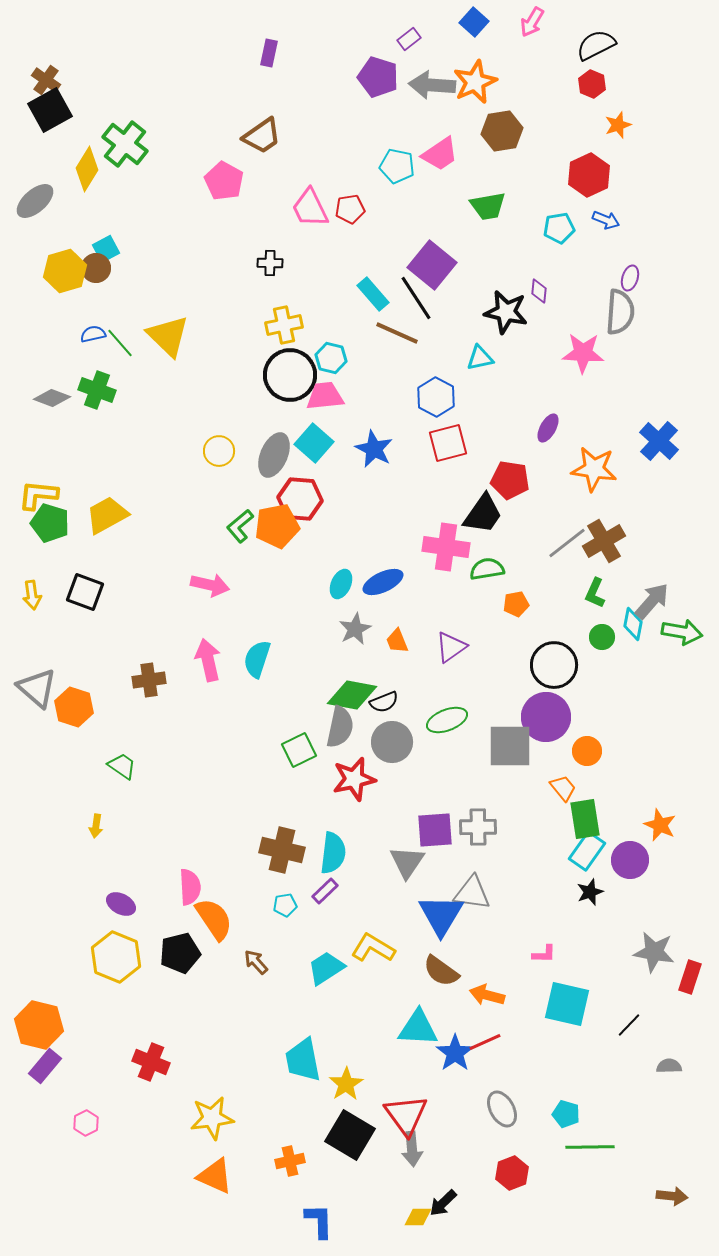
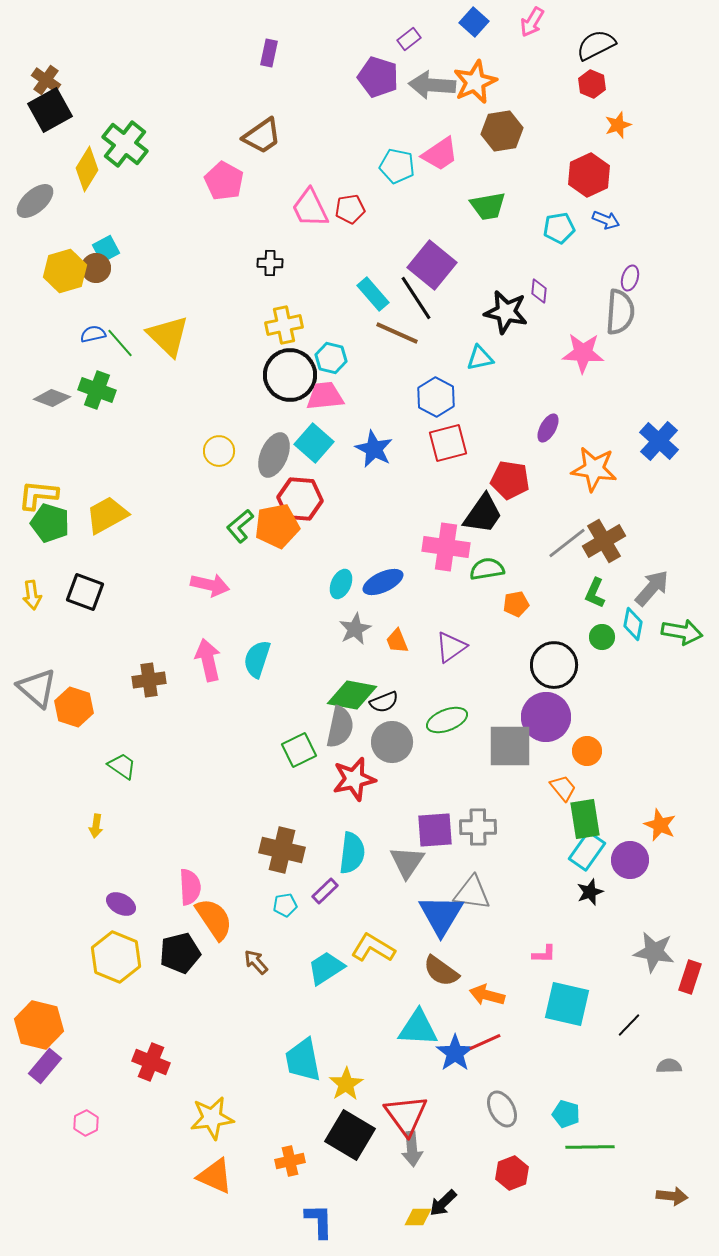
gray arrow at (652, 601): moved 13 px up
cyan semicircle at (333, 853): moved 19 px right
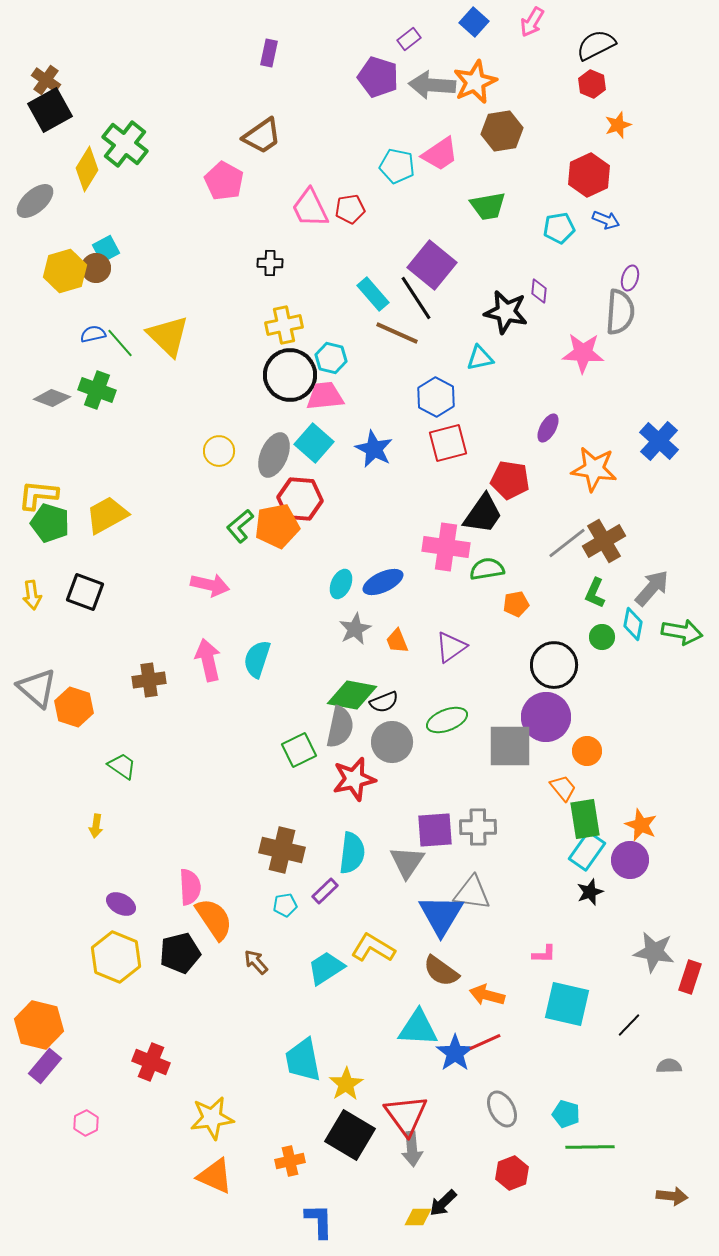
orange star at (660, 825): moved 19 px left
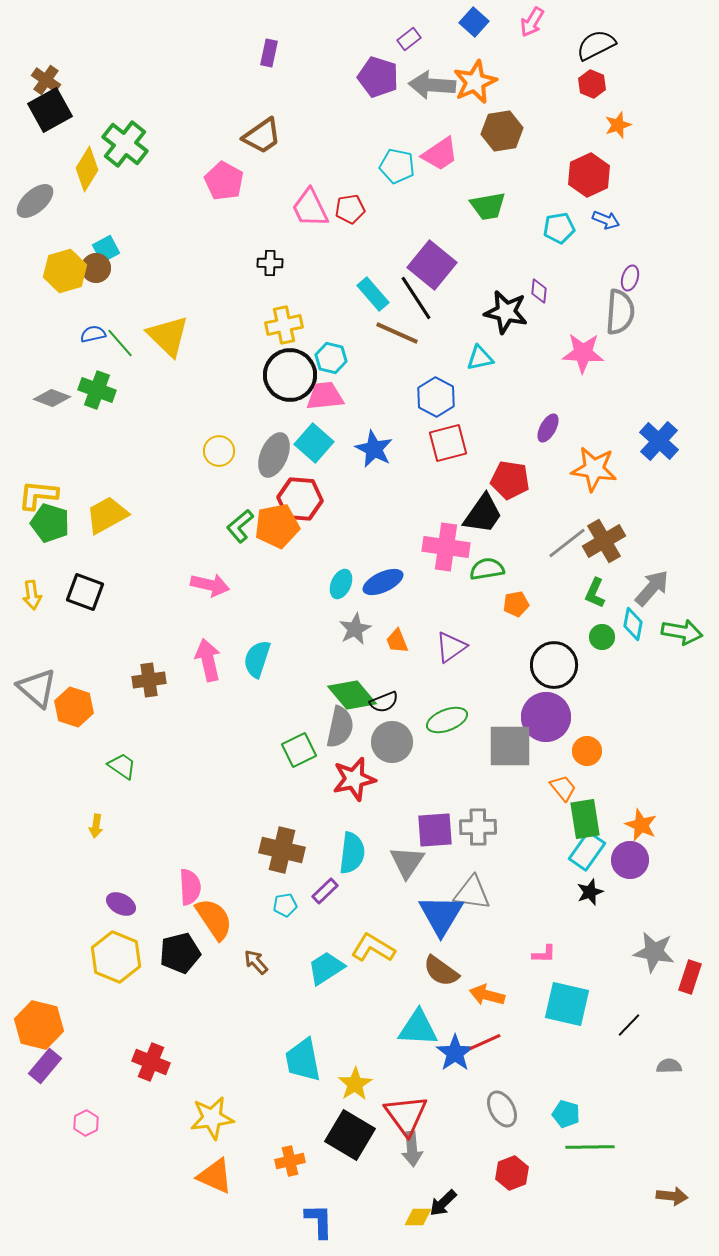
green diamond at (352, 695): rotated 39 degrees clockwise
yellow star at (346, 1084): moved 9 px right
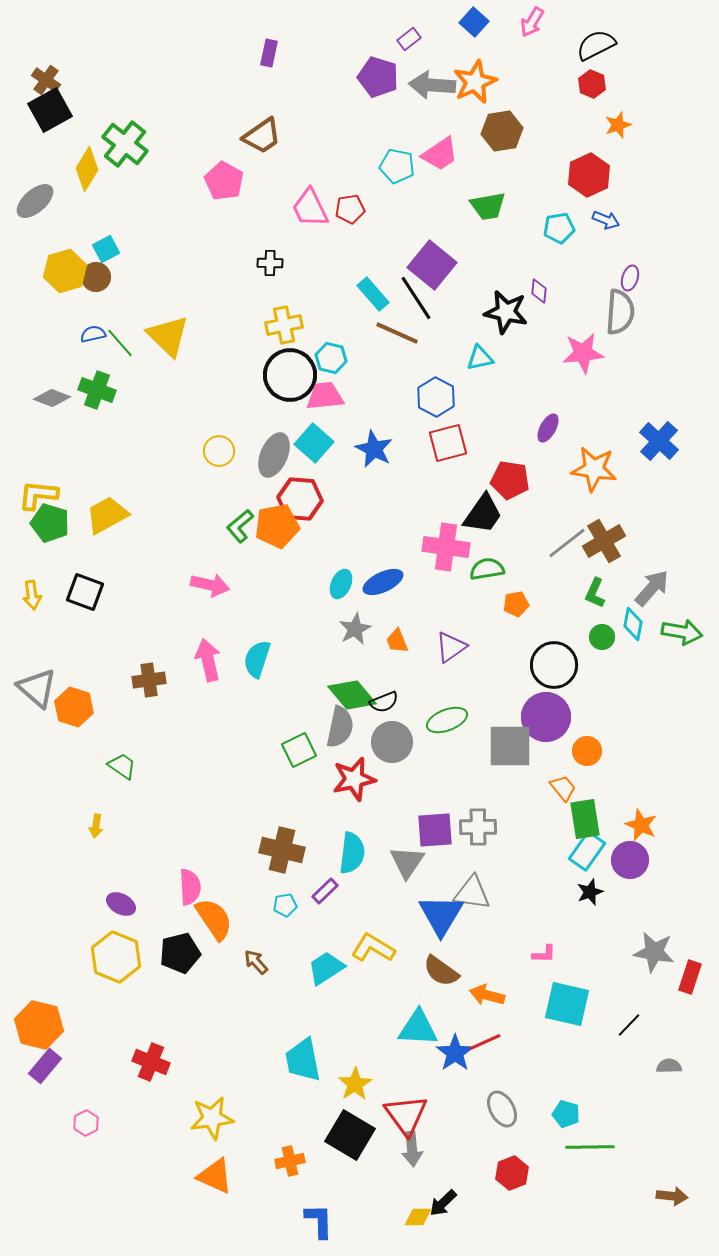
brown circle at (96, 268): moved 9 px down
pink star at (583, 353): rotated 9 degrees counterclockwise
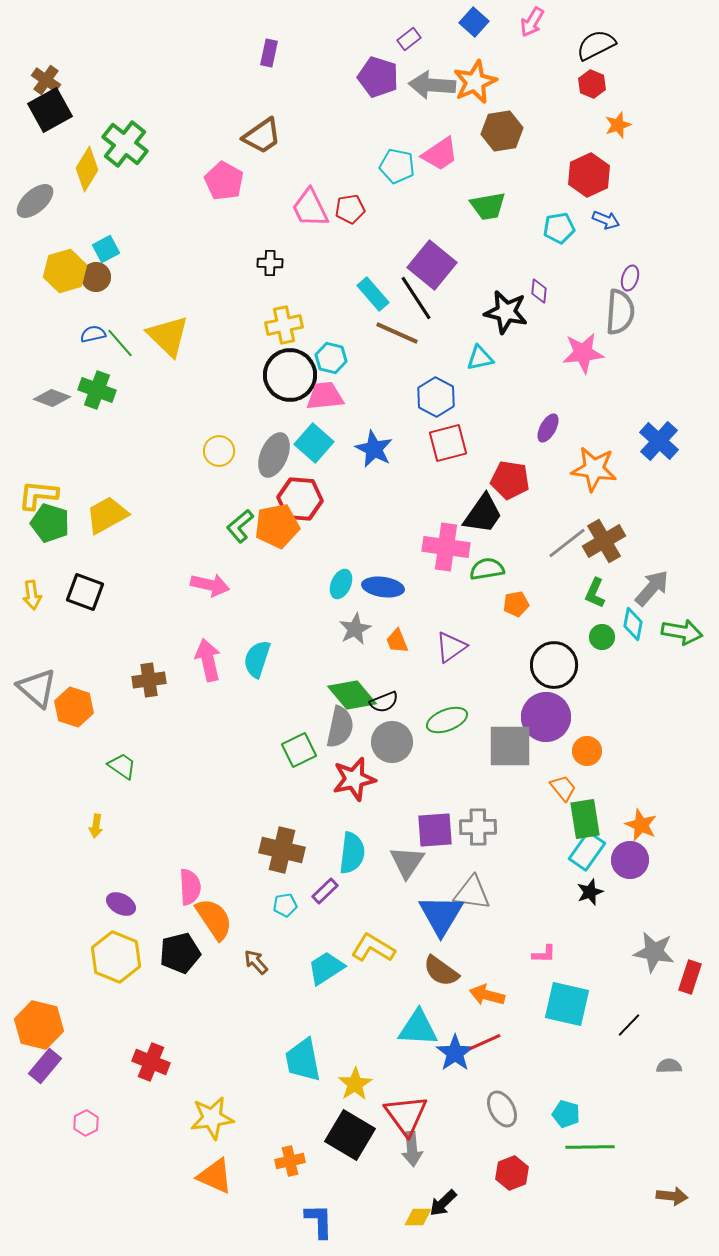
blue ellipse at (383, 582): moved 5 px down; rotated 33 degrees clockwise
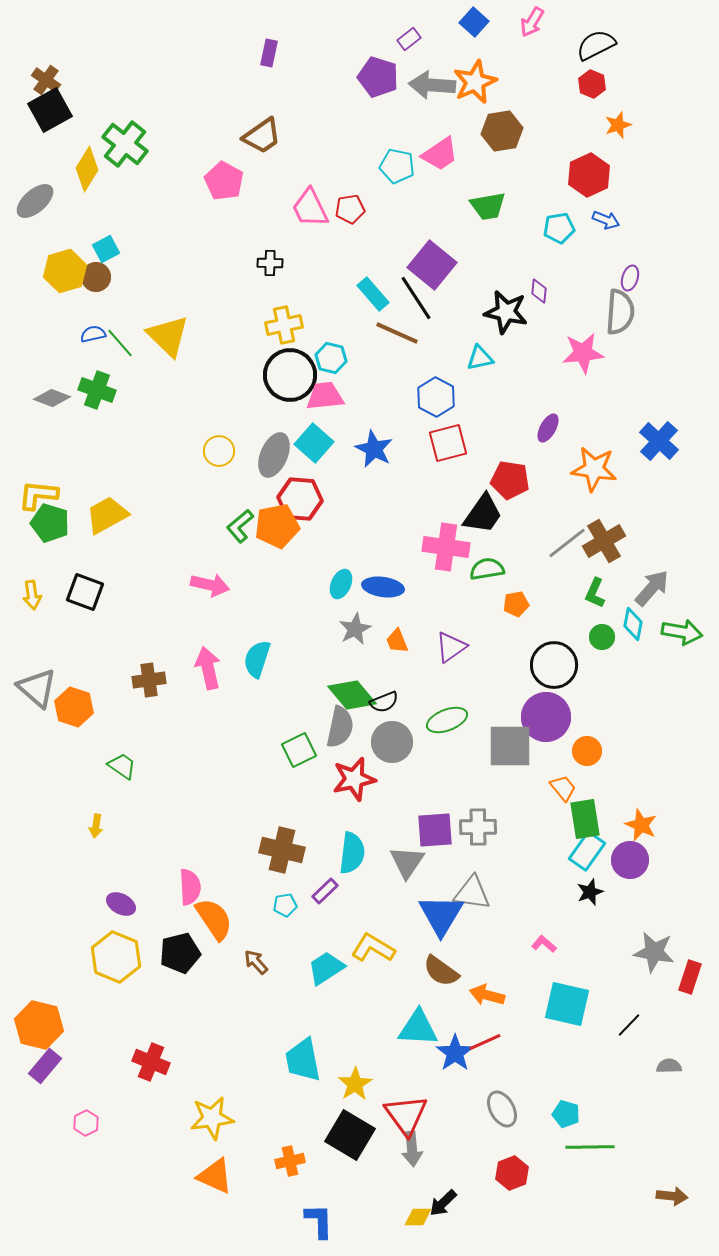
pink arrow at (208, 660): moved 8 px down
pink L-shape at (544, 954): moved 10 px up; rotated 140 degrees counterclockwise
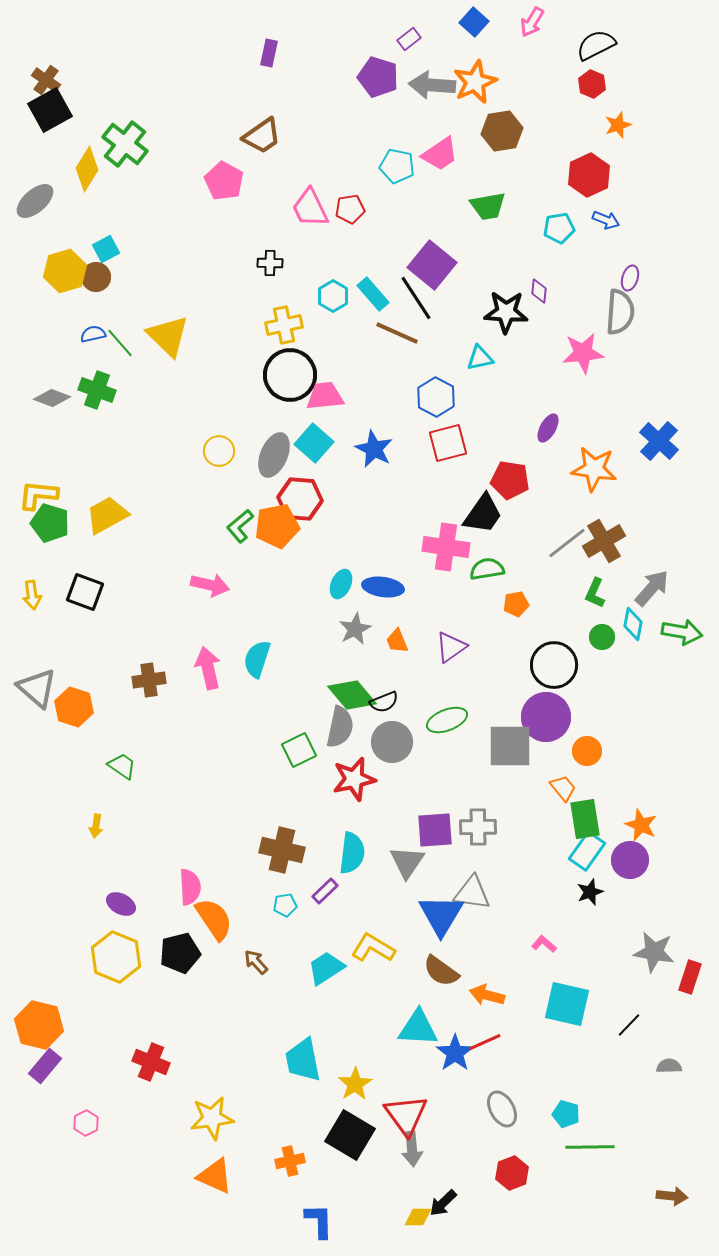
black star at (506, 312): rotated 9 degrees counterclockwise
cyan hexagon at (331, 358): moved 2 px right, 62 px up; rotated 16 degrees clockwise
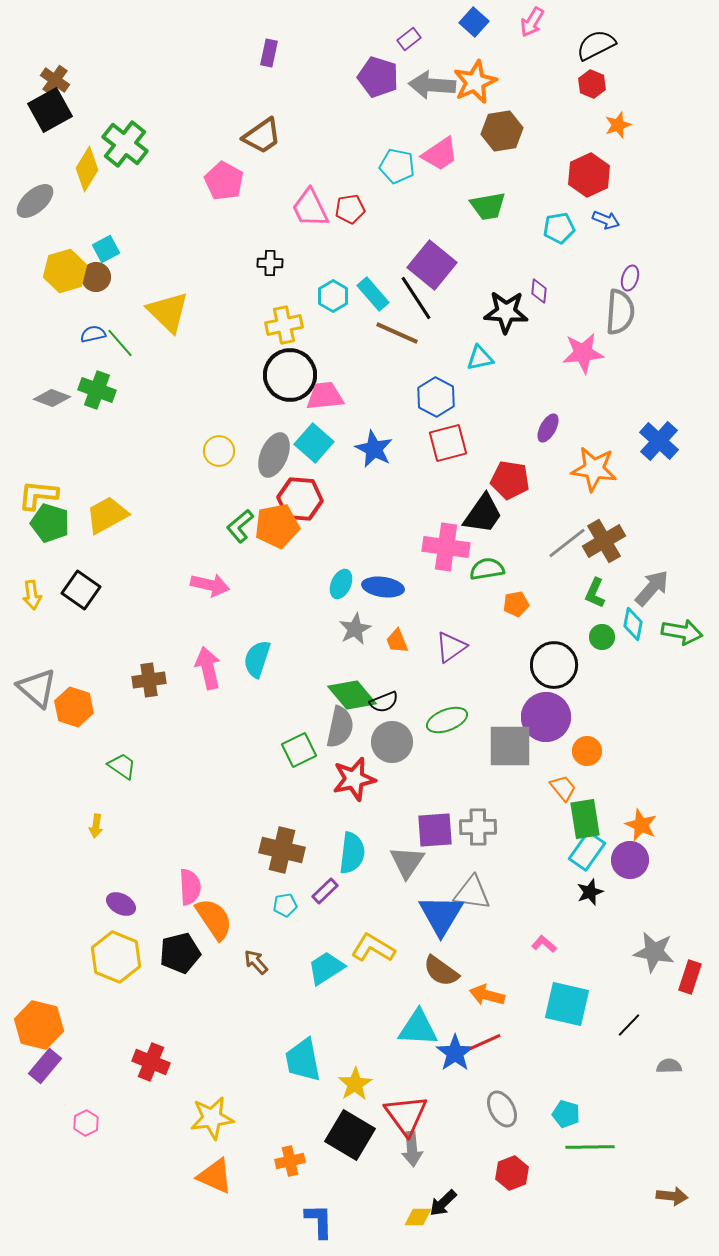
brown cross at (46, 80): moved 9 px right
yellow triangle at (168, 336): moved 24 px up
black square at (85, 592): moved 4 px left, 2 px up; rotated 15 degrees clockwise
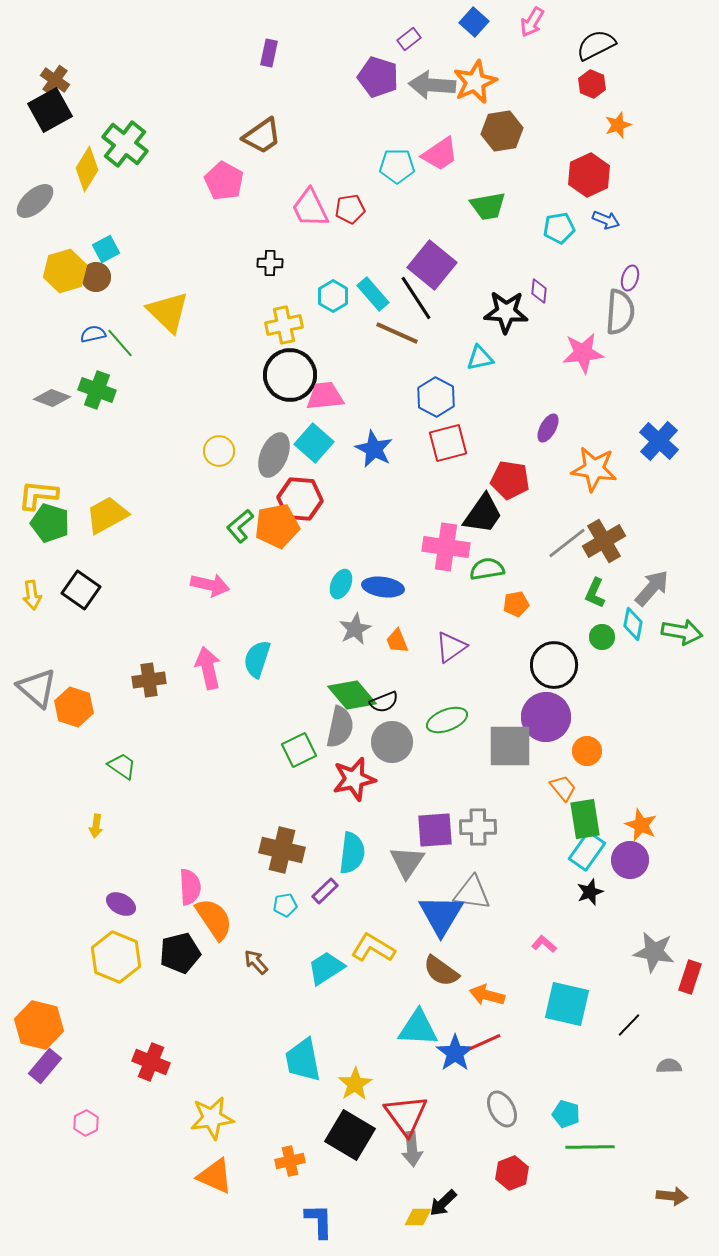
cyan pentagon at (397, 166): rotated 12 degrees counterclockwise
